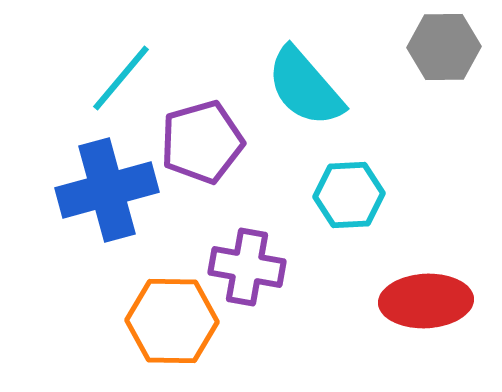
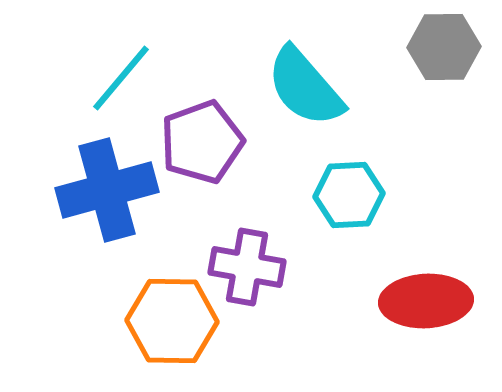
purple pentagon: rotated 4 degrees counterclockwise
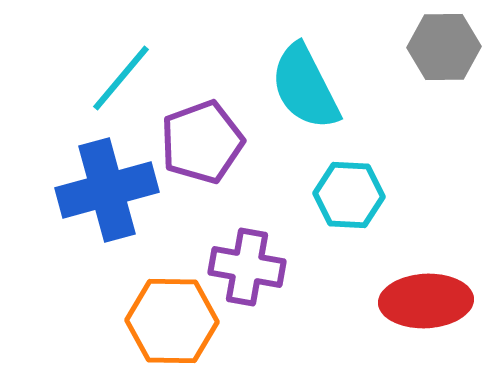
cyan semicircle: rotated 14 degrees clockwise
cyan hexagon: rotated 6 degrees clockwise
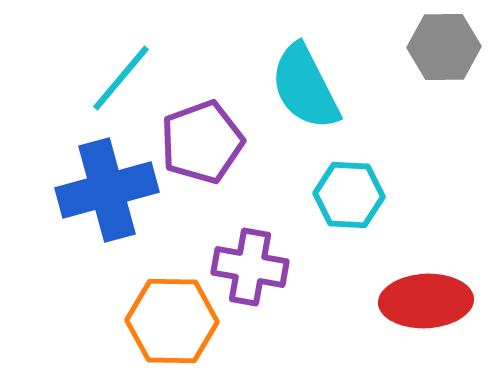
purple cross: moved 3 px right
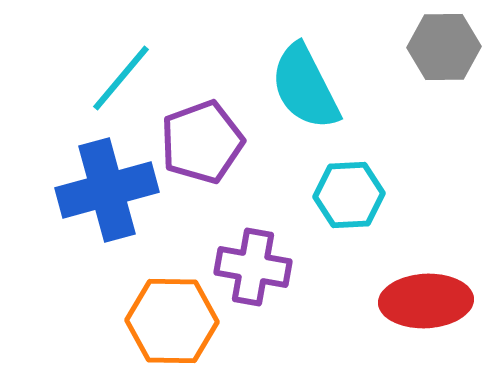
cyan hexagon: rotated 6 degrees counterclockwise
purple cross: moved 3 px right
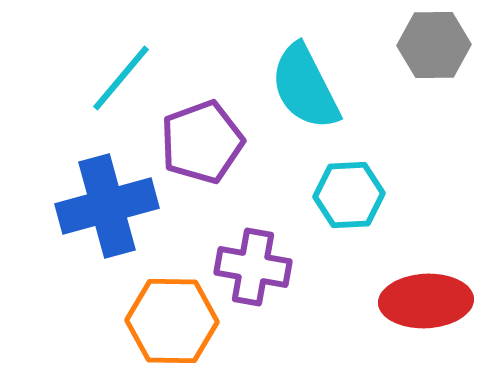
gray hexagon: moved 10 px left, 2 px up
blue cross: moved 16 px down
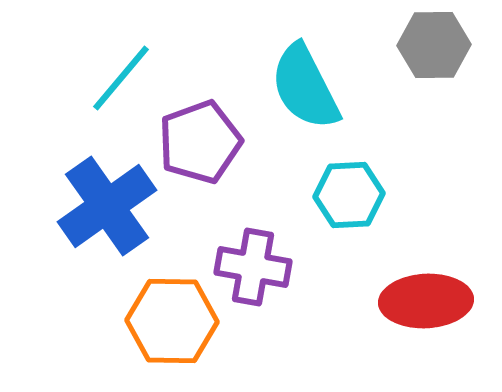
purple pentagon: moved 2 px left
blue cross: rotated 20 degrees counterclockwise
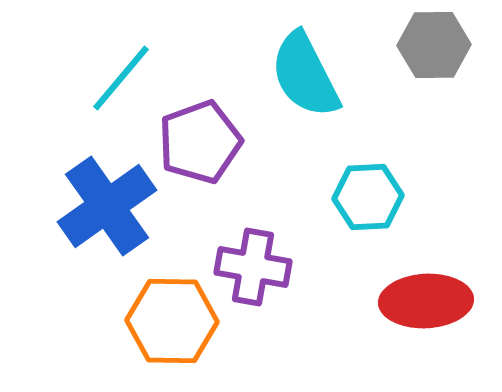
cyan semicircle: moved 12 px up
cyan hexagon: moved 19 px right, 2 px down
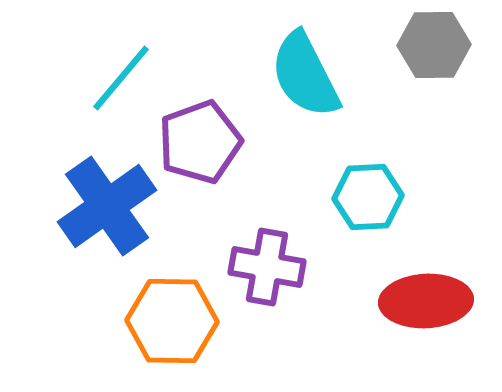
purple cross: moved 14 px right
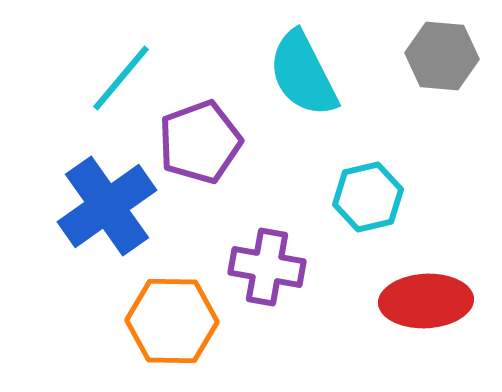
gray hexagon: moved 8 px right, 11 px down; rotated 6 degrees clockwise
cyan semicircle: moved 2 px left, 1 px up
cyan hexagon: rotated 10 degrees counterclockwise
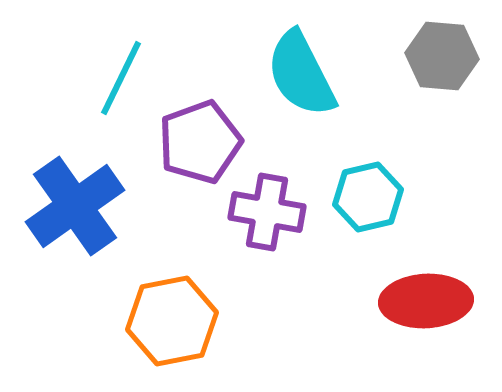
cyan semicircle: moved 2 px left
cyan line: rotated 14 degrees counterclockwise
blue cross: moved 32 px left
purple cross: moved 55 px up
orange hexagon: rotated 12 degrees counterclockwise
